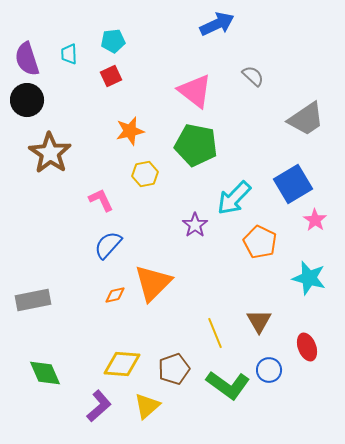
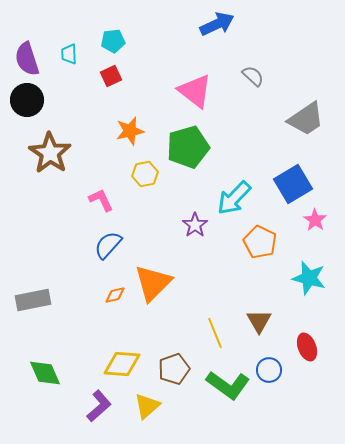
green pentagon: moved 8 px left, 2 px down; rotated 27 degrees counterclockwise
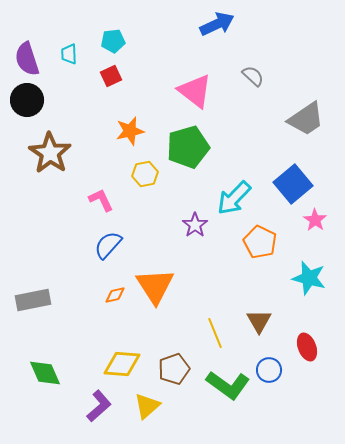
blue square: rotated 9 degrees counterclockwise
orange triangle: moved 2 px right, 3 px down; rotated 18 degrees counterclockwise
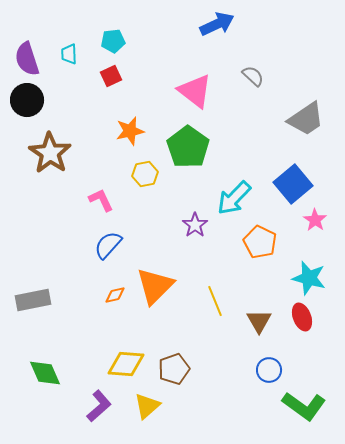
green pentagon: rotated 21 degrees counterclockwise
orange triangle: rotated 18 degrees clockwise
yellow line: moved 32 px up
red ellipse: moved 5 px left, 30 px up
yellow diamond: moved 4 px right
green L-shape: moved 76 px right, 21 px down
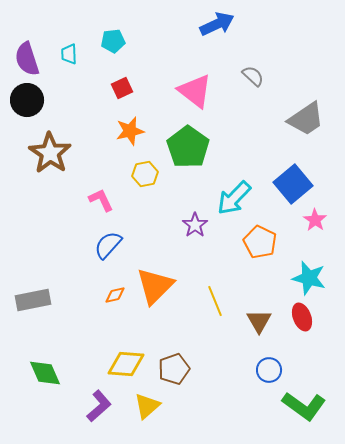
red square: moved 11 px right, 12 px down
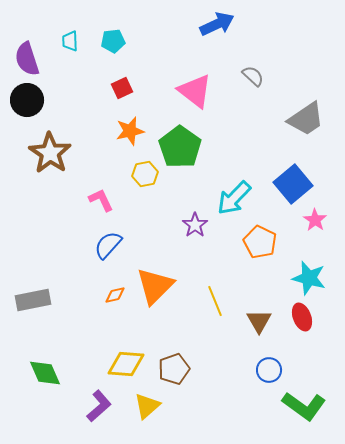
cyan trapezoid: moved 1 px right, 13 px up
green pentagon: moved 8 px left
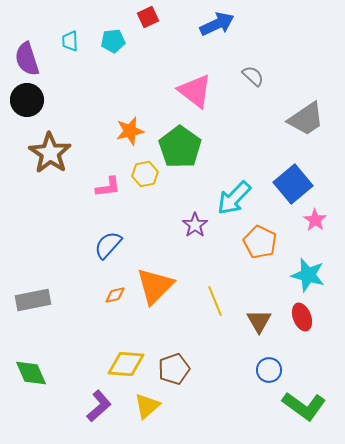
red square: moved 26 px right, 71 px up
pink L-shape: moved 7 px right, 13 px up; rotated 108 degrees clockwise
cyan star: moved 1 px left, 3 px up
green diamond: moved 14 px left
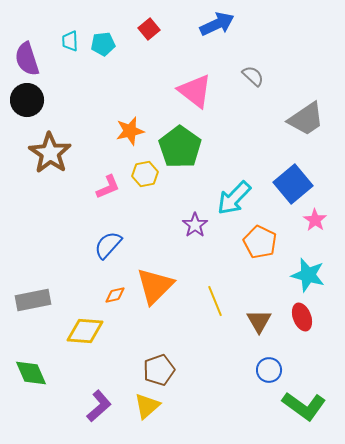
red square: moved 1 px right, 12 px down; rotated 15 degrees counterclockwise
cyan pentagon: moved 10 px left, 3 px down
pink L-shape: rotated 16 degrees counterclockwise
yellow diamond: moved 41 px left, 33 px up
brown pentagon: moved 15 px left, 1 px down
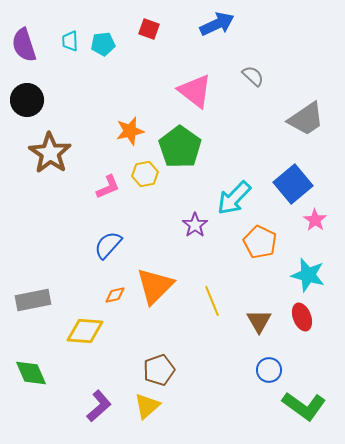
red square: rotated 30 degrees counterclockwise
purple semicircle: moved 3 px left, 14 px up
yellow line: moved 3 px left
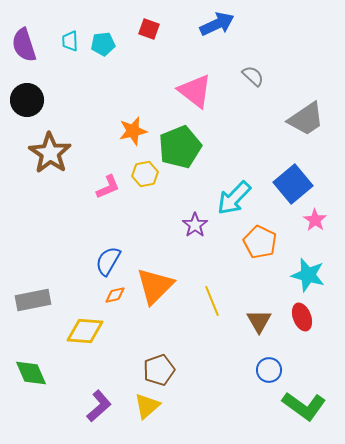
orange star: moved 3 px right
green pentagon: rotated 15 degrees clockwise
blue semicircle: moved 16 px down; rotated 12 degrees counterclockwise
